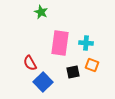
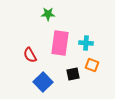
green star: moved 7 px right, 2 px down; rotated 24 degrees counterclockwise
red semicircle: moved 8 px up
black square: moved 2 px down
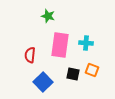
green star: moved 2 px down; rotated 16 degrees clockwise
pink rectangle: moved 2 px down
red semicircle: rotated 35 degrees clockwise
orange square: moved 5 px down
black square: rotated 24 degrees clockwise
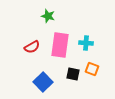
red semicircle: moved 2 px right, 8 px up; rotated 126 degrees counterclockwise
orange square: moved 1 px up
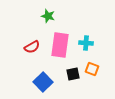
black square: rotated 24 degrees counterclockwise
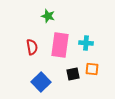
red semicircle: rotated 70 degrees counterclockwise
orange square: rotated 16 degrees counterclockwise
blue square: moved 2 px left
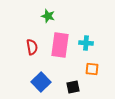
black square: moved 13 px down
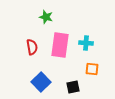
green star: moved 2 px left, 1 px down
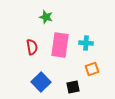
orange square: rotated 24 degrees counterclockwise
